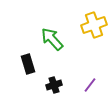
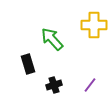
yellow cross: rotated 20 degrees clockwise
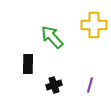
green arrow: moved 2 px up
black rectangle: rotated 18 degrees clockwise
purple line: rotated 21 degrees counterclockwise
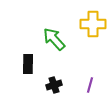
yellow cross: moved 1 px left, 1 px up
green arrow: moved 2 px right, 2 px down
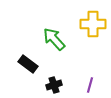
black rectangle: rotated 54 degrees counterclockwise
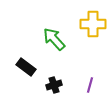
black rectangle: moved 2 px left, 3 px down
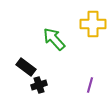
black cross: moved 15 px left
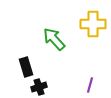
black rectangle: rotated 36 degrees clockwise
black cross: moved 2 px down
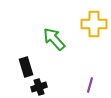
yellow cross: moved 1 px right
